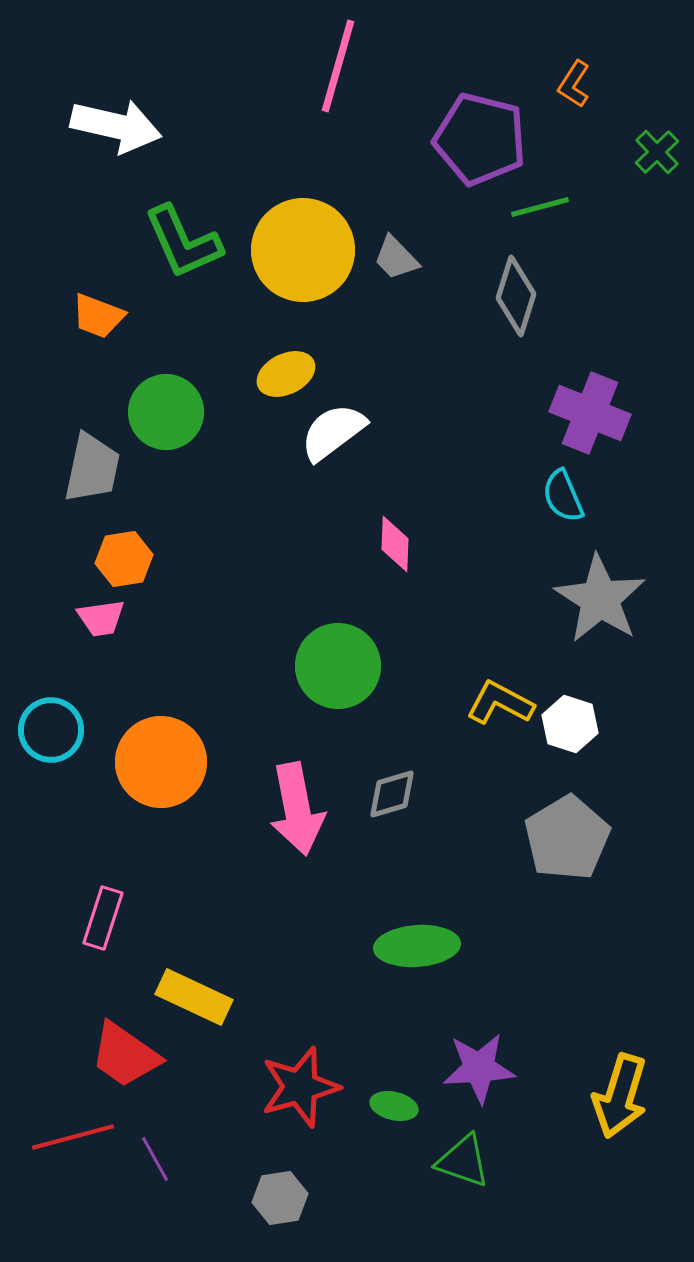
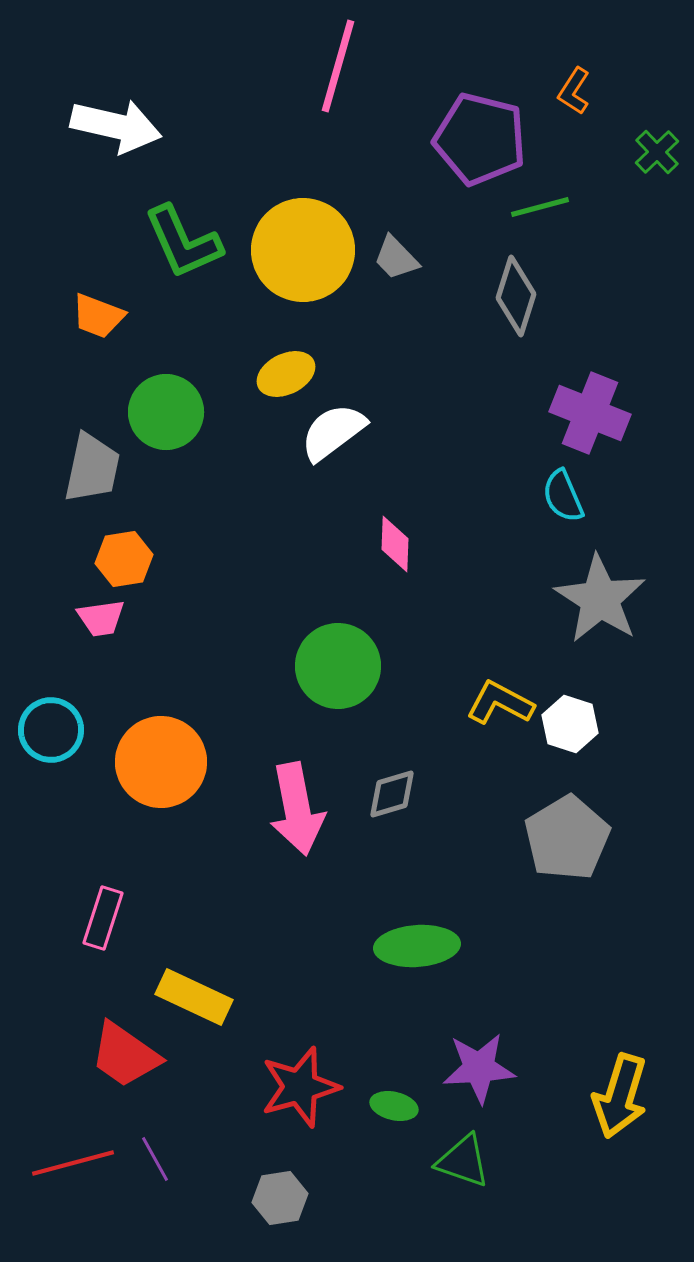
orange L-shape at (574, 84): moved 7 px down
red line at (73, 1137): moved 26 px down
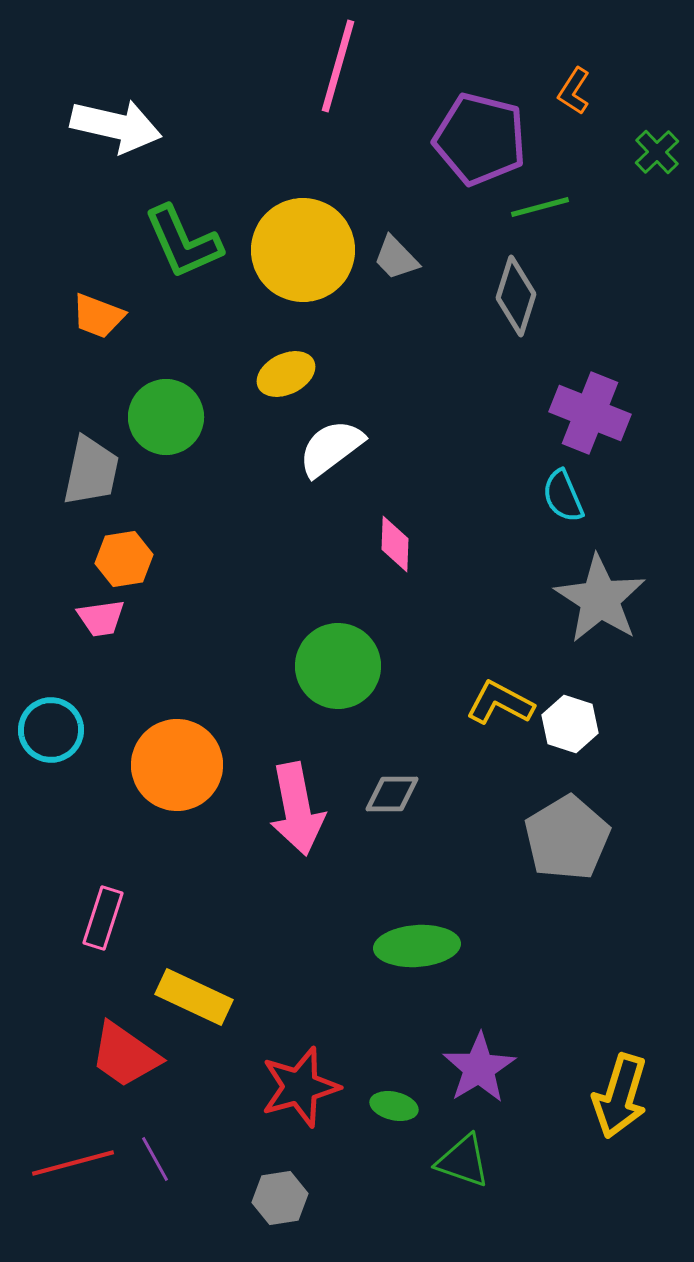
green circle at (166, 412): moved 5 px down
white semicircle at (333, 432): moved 2 px left, 16 px down
gray trapezoid at (92, 468): moved 1 px left, 3 px down
orange circle at (161, 762): moved 16 px right, 3 px down
gray diamond at (392, 794): rotated 16 degrees clockwise
purple star at (479, 1068): rotated 28 degrees counterclockwise
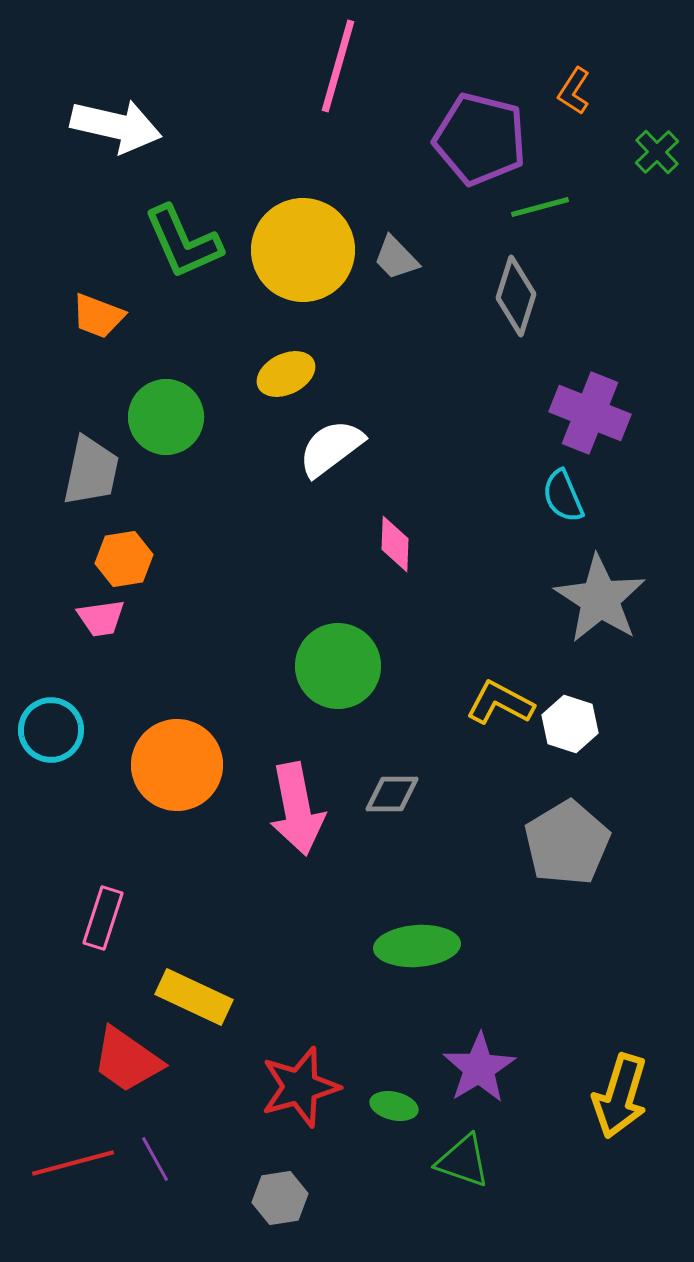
gray pentagon at (567, 838): moved 5 px down
red trapezoid at (125, 1055): moved 2 px right, 5 px down
